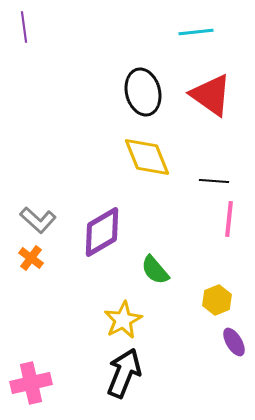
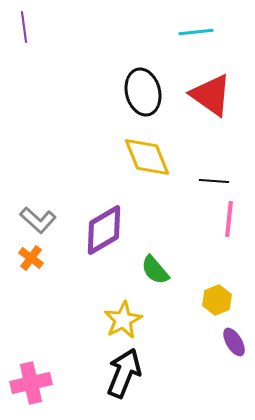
purple diamond: moved 2 px right, 2 px up
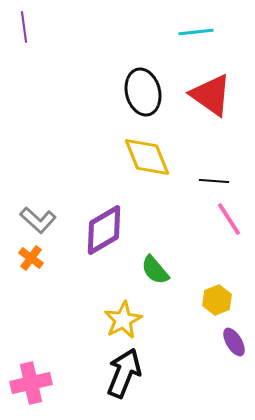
pink line: rotated 39 degrees counterclockwise
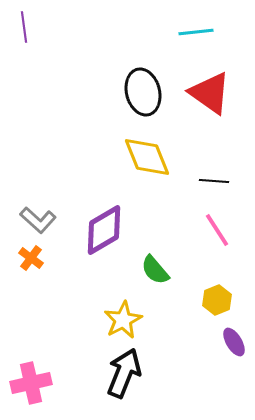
red triangle: moved 1 px left, 2 px up
pink line: moved 12 px left, 11 px down
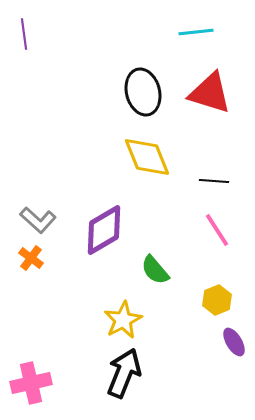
purple line: moved 7 px down
red triangle: rotated 18 degrees counterclockwise
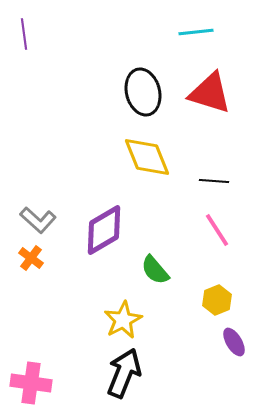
pink cross: rotated 21 degrees clockwise
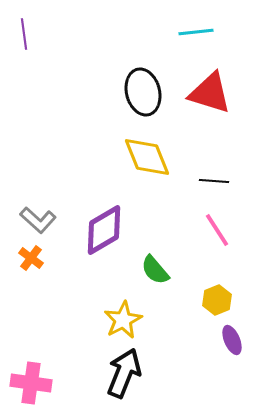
purple ellipse: moved 2 px left, 2 px up; rotated 8 degrees clockwise
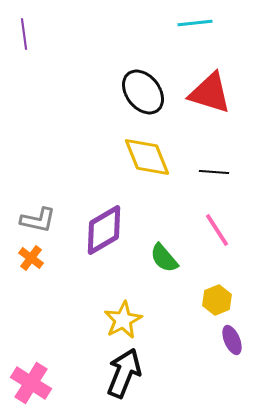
cyan line: moved 1 px left, 9 px up
black ellipse: rotated 24 degrees counterclockwise
black line: moved 9 px up
gray L-shape: rotated 30 degrees counterclockwise
green semicircle: moved 9 px right, 12 px up
pink cross: rotated 24 degrees clockwise
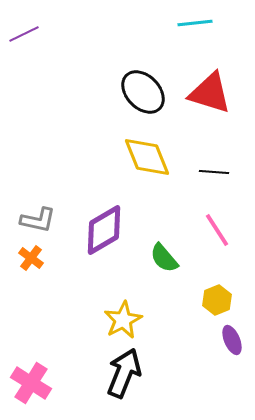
purple line: rotated 72 degrees clockwise
black ellipse: rotated 6 degrees counterclockwise
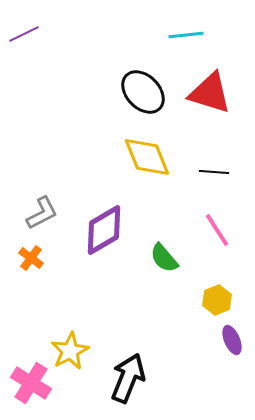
cyan line: moved 9 px left, 12 px down
gray L-shape: moved 4 px right, 7 px up; rotated 39 degrees counterclockwise
yellow star: moved 53 px left, 31 px down
black arrow: moved 4 px right, 5 px down
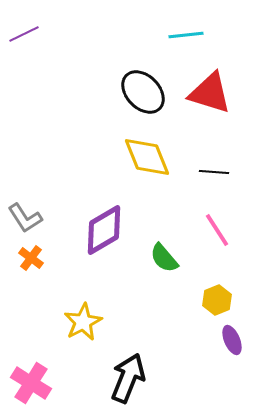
gray L-shape: moved 17 px left, 5 px down; rotated 84 degrees clockwise
yellow star: moved 13 px right, 29 px up
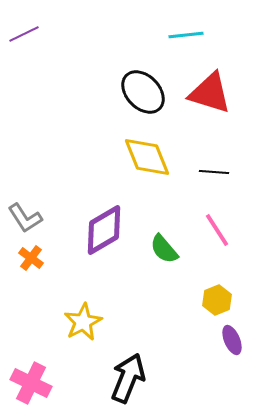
green semicircle: moved 9 px up
pink cross: rotated 6 degrees counterclockwise
